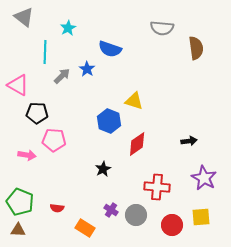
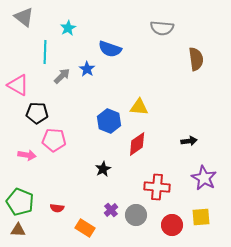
brown semicircle: moved 11 px down
yellow triangle: moved 5 px right, 6 px down; rotated 12 degrees counterclockwise
purple cross: rotated 16 degrees clockwise
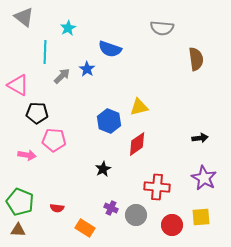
yellow triangle: rotated 18 degrees counterclockwise
black arrow: moved 11 px right, 3 px up
purple cross: moved 2 px up; rotated 24 degrees counterclockwise
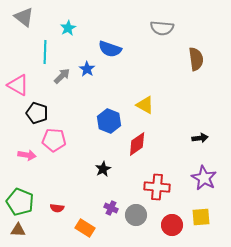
yellow triangle: moved 6 px right, 2 px up; rotated 42 degrees clockwise
black pentagon: rotated 15 degrees clockwise
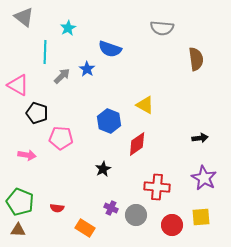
pink pentagon: moved 7 px right, 2 px up
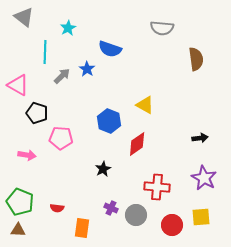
orange rectangle: moved 3 px left; rotated 66 degrees clockwise
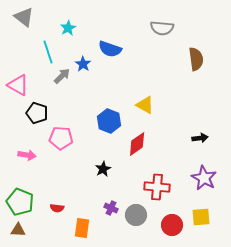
cyan line: moved 3 px right; rotated 20 degrees counterclockwise
blue star: moved 4 px left, 5 px up
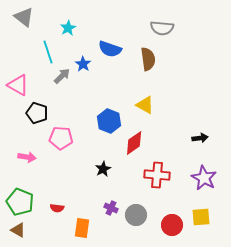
brown semicircle: moved 48 px left
red diamond: moved 3 px left, 1 px up
pink arrow: moved 2 px down
red cross: moved 12 px up
brown triangle: rotated 28 degrees clockwise
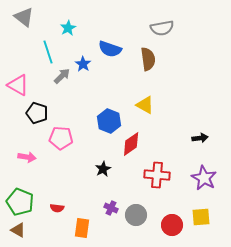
gray semicircle: rotated 15 degrees counterclockwise
red diamond: moved 3 px left, 1 px down
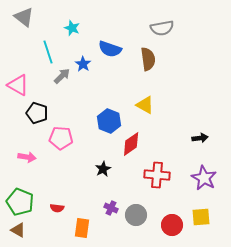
cyan star: moved 4 px right; rotated 21 degrees counterclockwise
